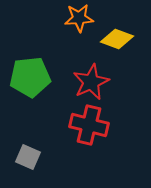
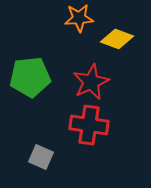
red cross: rotated 6 degrees counterclockwise
gray square: moved 13 px right
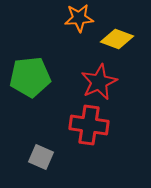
red star: moved 8 px right
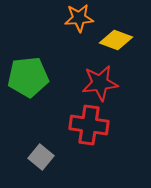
yellow diamond: moved 1 px left, 1 px down
green pentagon: moved 2 px left
red star: moved 1 px right, 1 px down; rotated 18 degrees clockwise
gray square: rotated 15 degrees clockwise
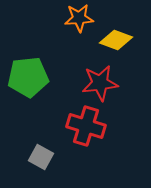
red cross: moved 3 px left, 1 px down; rotated 9 degrees clockwise
gray square: rotated 10 degrees counterclockwise
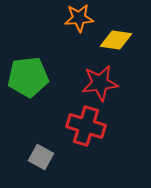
yellow diamond: rotated 12 degrees counterclockwise
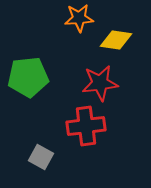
red cross: rotated 24 degrees counterclockwise
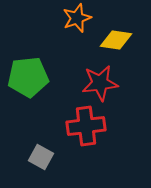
orange star: moved 2 px left; rotated 16 degrees counterclockwise
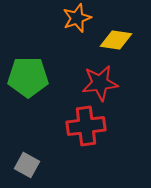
green pentagon: rotated 6 degrees clockwise
gray square: moved 14 px left, 8 px down
